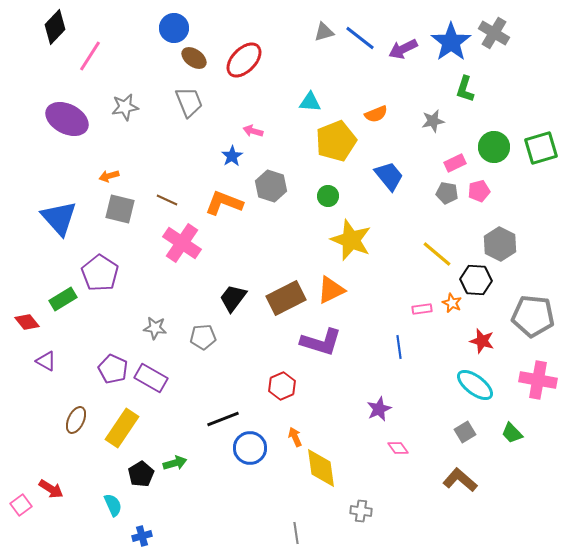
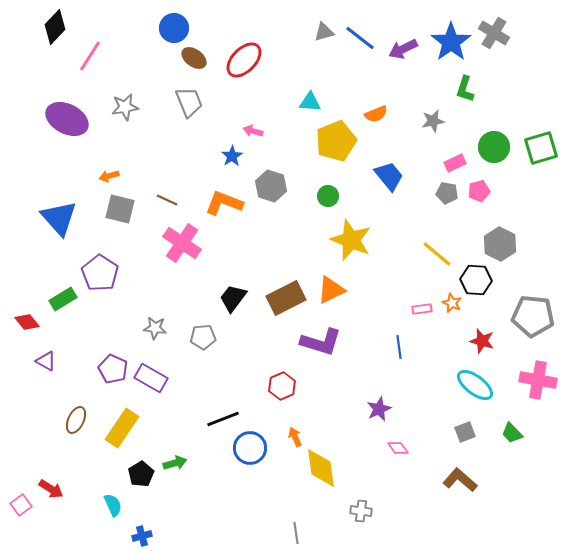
gray square at (465, 432): rotated 10 degrees clockwise
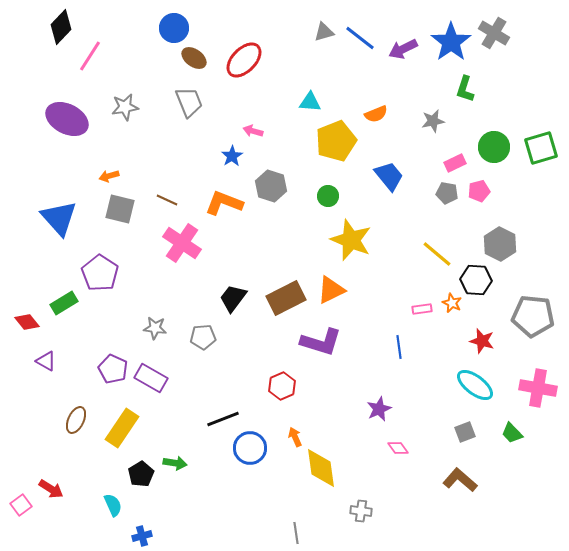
black diamond at (55, 27): moved 6 px right
green rectangle at (63, 299): moved 1 px right, 4 px down
pink cross at (538, 380): moved 8 px down
green arrow at (175, 463): rotated 25 degrees clockwise
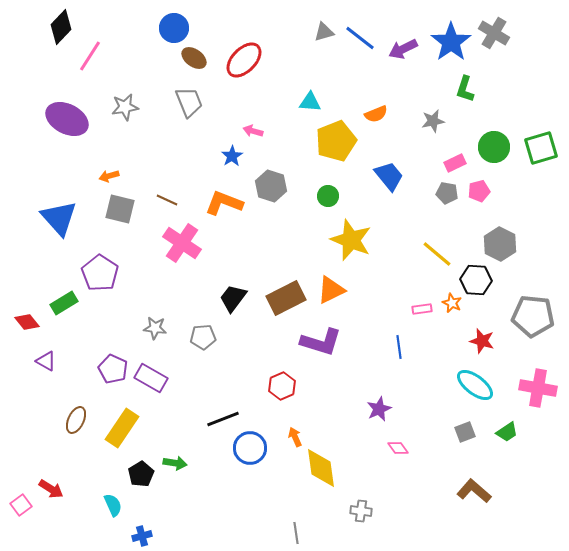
green trapezoid at (512, 433): moved 5 px left, 1 px up; rotated 80 degrees counterclockwise
brown L-shape at (460, 480): moved 14 px right, 11 px down
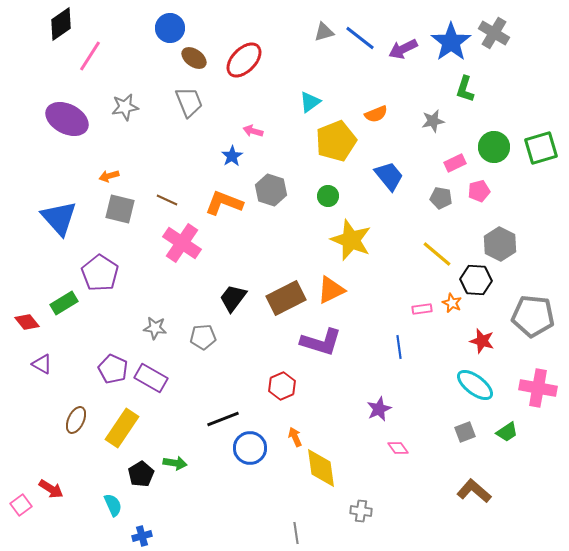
black diamond at (61, 27): moved 3 px up; rotated 12 degrees clockwise
blue circle at (174, 28): moved 4 px left
cyan triangle at (310, 102): rotated 40 degrees counterclockwise
gray hexagon at (271, 186): moved 4 px down
gray pentagon at (447, 193): moved 6 px left, 5 px down
purple triangle at (46, 361): moved 4 px left, 3 px down
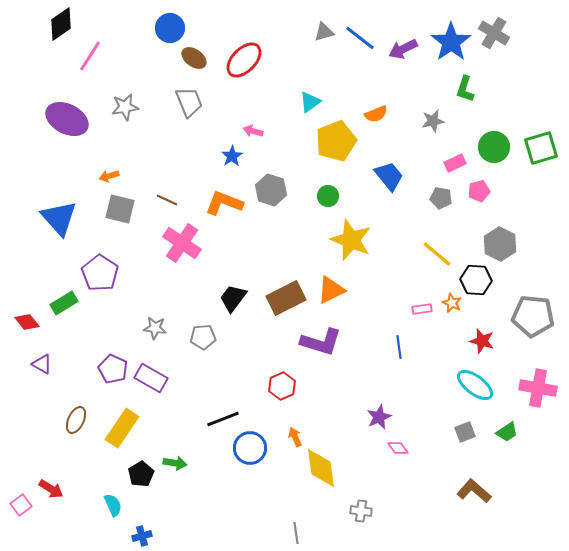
purple star at (379, 409): moved 8 px down
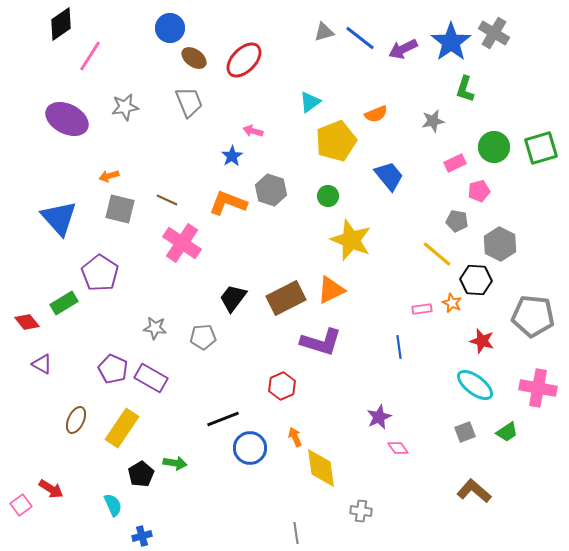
gray pentagon at (441, 198): moved 16 px right, 23 px down
orange L-shape at (224, 203): moved 4 px right
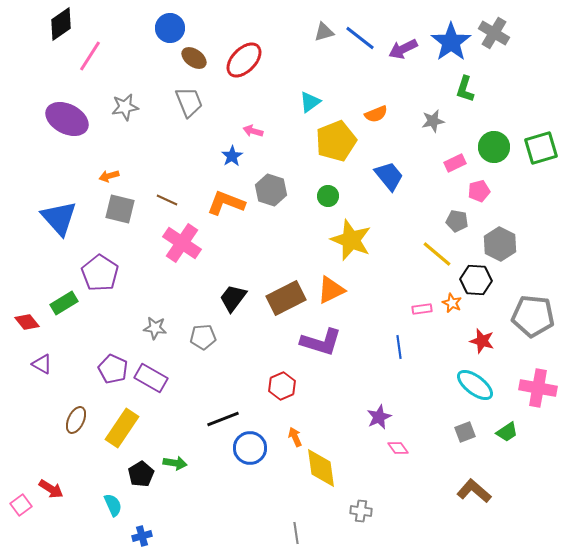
orange L-shape at (228, 203): moved 2 px left
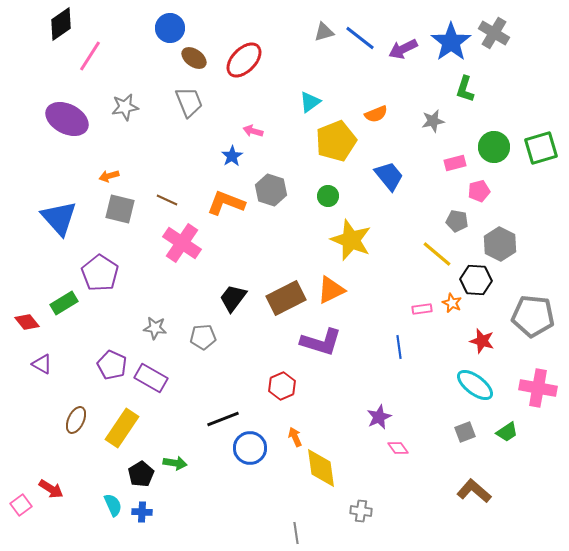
pink rectangle at (455, 163): rotated 10 degrees clockwise
purple pentagon at (113, 369): moved 1 px left, 4 px up
blue cross at (142, 536): moved 24 px up; rotated 18 degrees clockwise
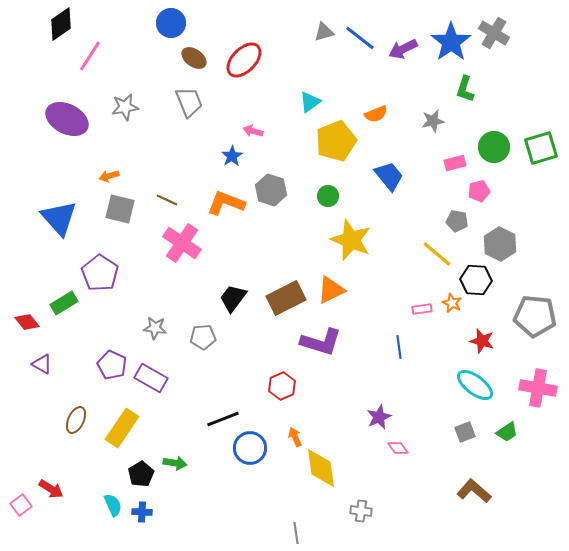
blue circle at (170, 28): moved 1 px right, 5 px up
gray pentagon at (533, 316): moved 2 px right
